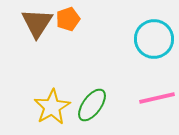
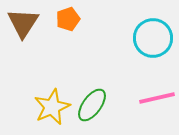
brown triangle: moved 14 px left
cyan circle: moved 1 px left, 1 px up
yellow star: rotated 6 degrees clockwise
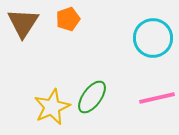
green ellipse: moved 8 px up
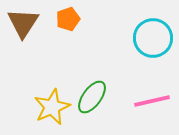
pink line: moved 5 px left, 3 px down
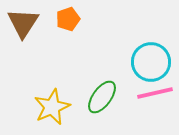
cyan circle: moved 2 px left, 24 px down
green ellipse: moved 10 px right
pink line: moved 3 px right, 8 px up
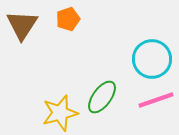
brown triangle: moved 1 px left, 2 px down
cyan circle: moved 1 px right, 3 px up
pink line: moved 1 px right, 7 px down; rotated 6 degrees counterclockwise
yellow star: moved 8 px right, 6 px down; rotated 9 degrees clockwise
